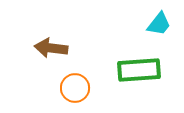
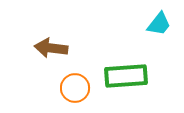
green rectangle: moved 13 px left, 6 px down
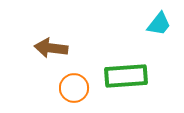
orange circle: moved 1 px left
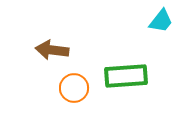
cyan trapezoid: moved 2 px right, 3 px up
brown arrow: moved 1 px right, 2 px down
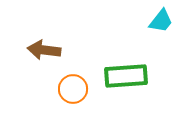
brown arrow: moved 8 px left
orange circle: moved 1 px left, 1 px down
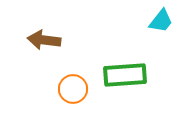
brown arrow: moved 10 px up
green rectangle: moved 1 px left, 1 px up
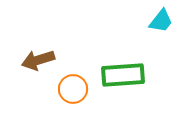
brown arrow: moved 6 px left, 20 px down; rotated 24 degrees counterclockwise
green rectangle: moved 2 px left
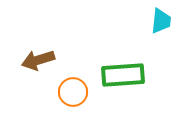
cyan trapezoid: rotated 32 degrees counterclockwise
orange circle: moved 3 px down
